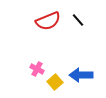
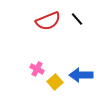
black line: moved 1 px left, 1 px up
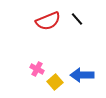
blue arrow: moved 1 px right
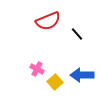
black line: moved 15 px down
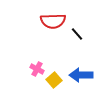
red semicircle: moved 5 px right; rotated 20 degrees clockwise
blue arrow: moved 1 px left
yellow square: moved 1 px left, 2 px up
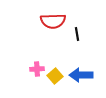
black line: rotated 32 degrees clockwise
pink cross: rotated 32 degrees counterclockwise
yellow square: moved 1 px right, 4 px up
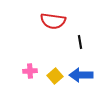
red semicircle: rotated 10 degrees clockwise
black line: moved 3 px right, 8 px down
pink cross: moved 7 px left, 2 px down
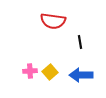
yellow square: moved 5 px left, 4 px up
